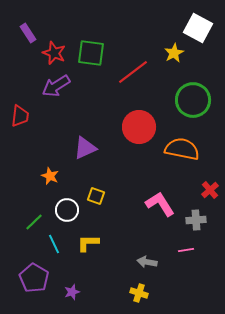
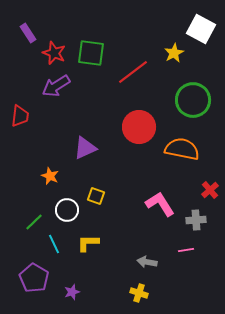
white square: moved 3 px right, 1 px down
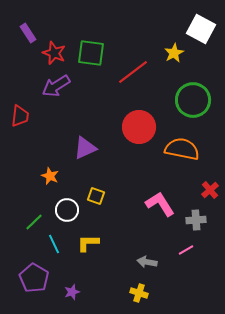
pink line: rotated 21 degrees counterclockwise
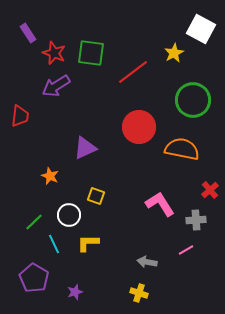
white circle: moved 2 px right, 5 px down
purple star: moved 3 px right
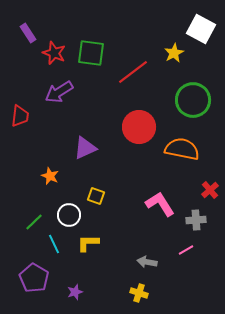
purple arrow: moved 3 px right, 6 px down
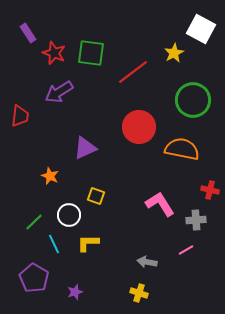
red cross: rotated 36 degrees counterclockwise
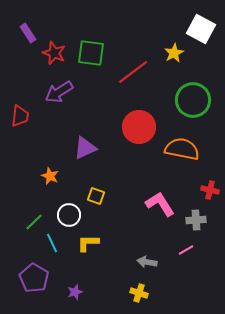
cyan line: moved 2 px left, 1 px up
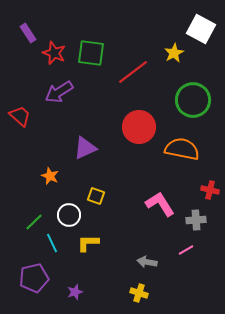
red trapezoid: rotated 55 degrees counterclockwise
purple pentagon: rotated 28 degrees clockwise
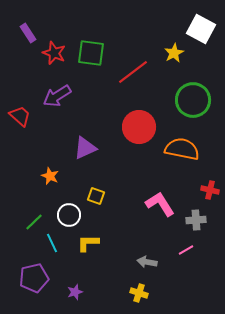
purple arrow: moved 2 px left, 4 px down
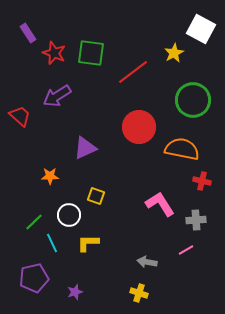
orange star: rotated 24 degrees counterclockwise
red cross: moved 8 px left, 9 px up
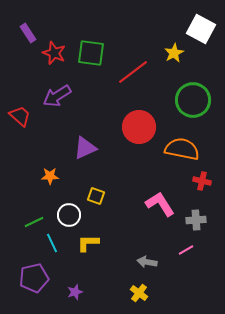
green line: rotated 18 degrees clockwise
yellow cross: rotated 18 degrees clockwise
